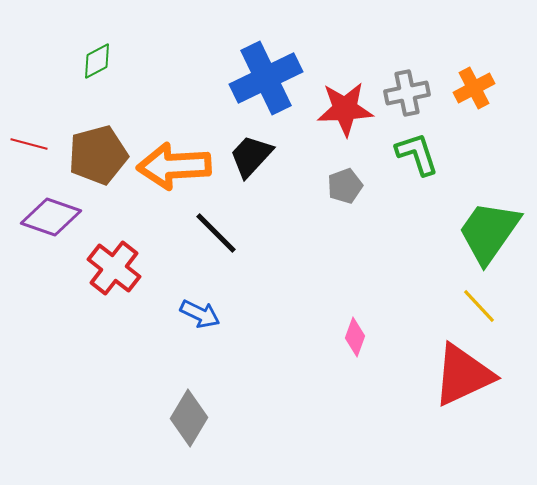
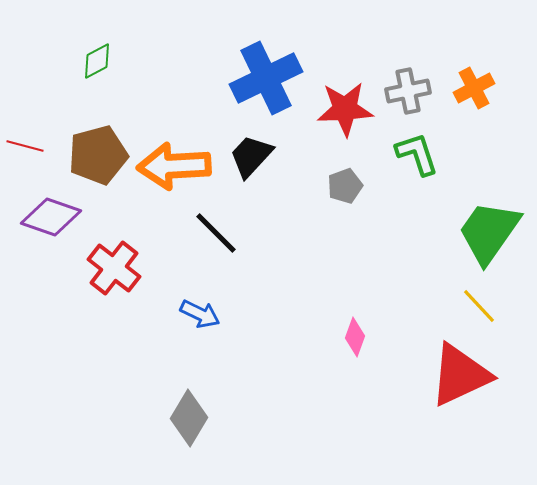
gray cross: moved 1 px right, 2 px up
red line: moved 4 px left, 2 px down
red triangle: moved 3 px left
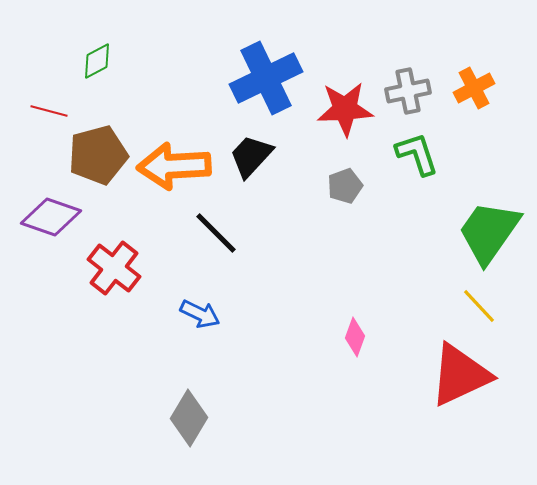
red line: moved 24 px right, 35 px up
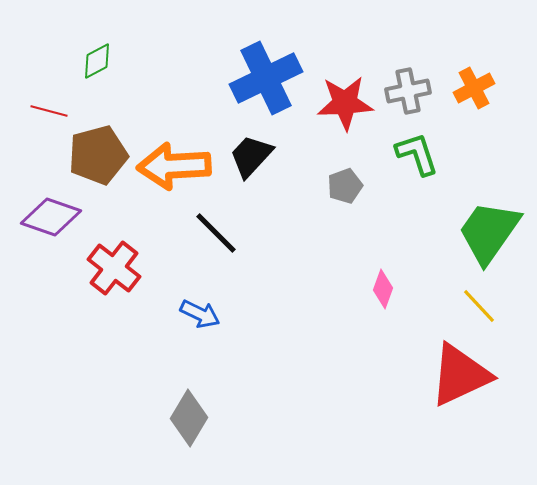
red star: moved 6 px up
pink diamond: moved 28 px right, 48 px up
